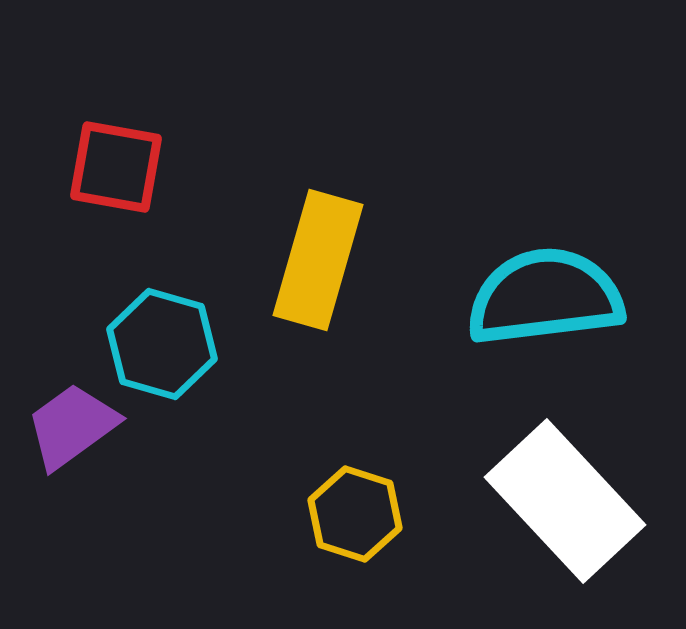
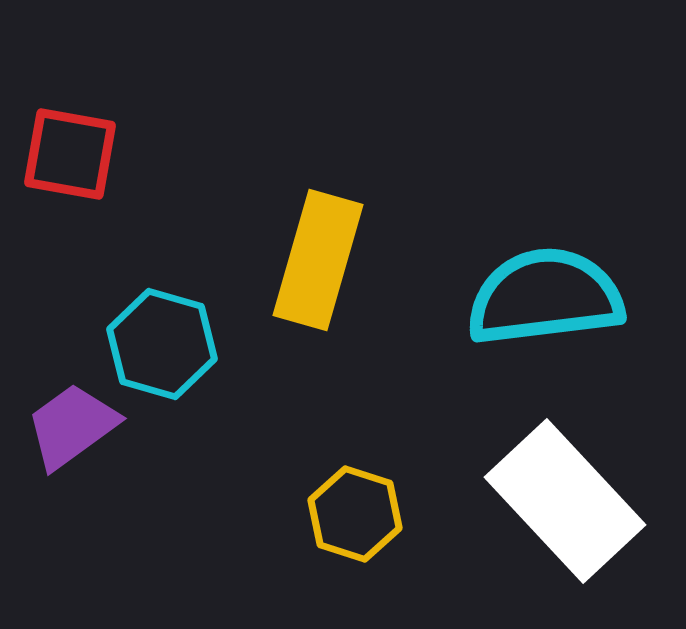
red square: moved 46 px left, 13 px up
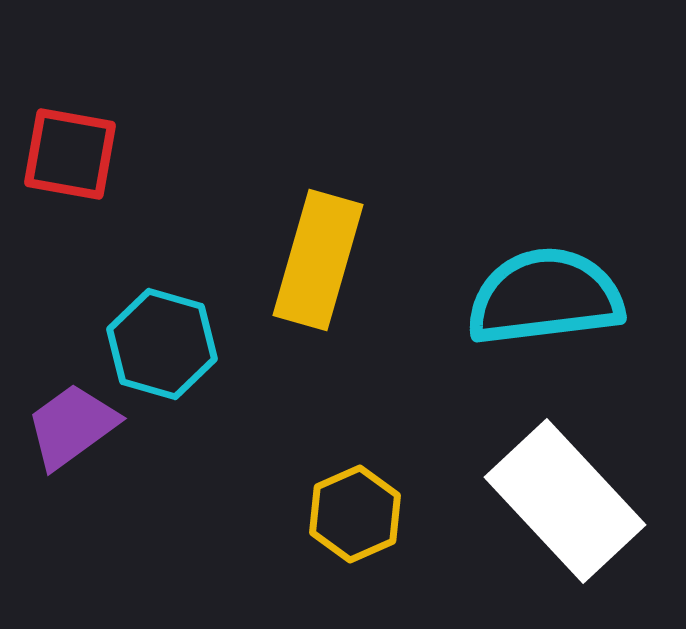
yellow hexagon: rotated 18 degrees clockwise
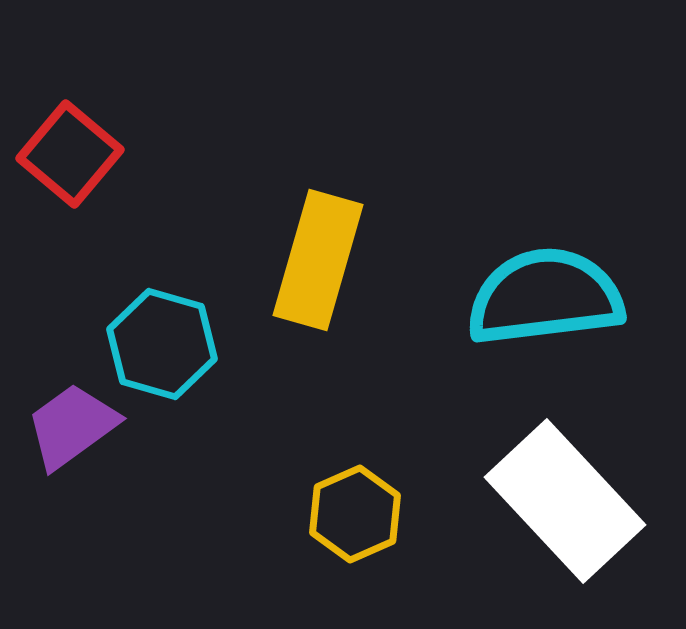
red square: rotated 30 degrees clockwise
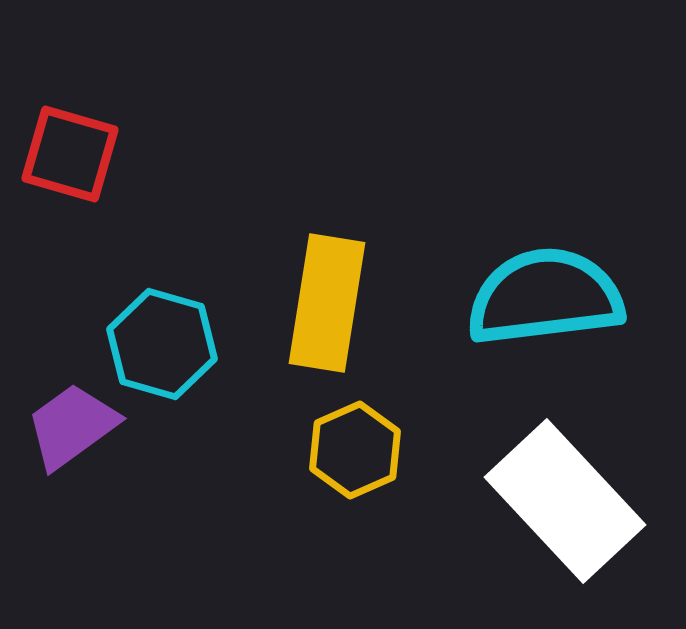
red square: rotated 24 degrees counterclockwise
yellow rectangle: moved 9 px right, 43 px down; rotated 7 degrees counterclockwise
yellow hexagon: moved 64 px up
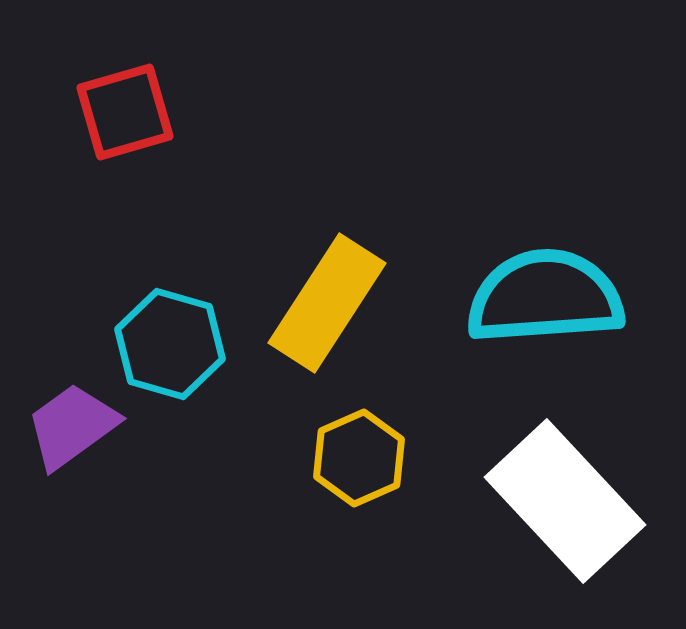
red square: moved 55 px right, 42 px up; rotated 32 degrees counterclockwise
cyan semicircle: rotated 3 degrees clockwise
yellow rectangle: rotated 24 degrees clockwise
cyan hexagon: moved 8 px right
yellow hexagon: moved 4 px right, 8 px down
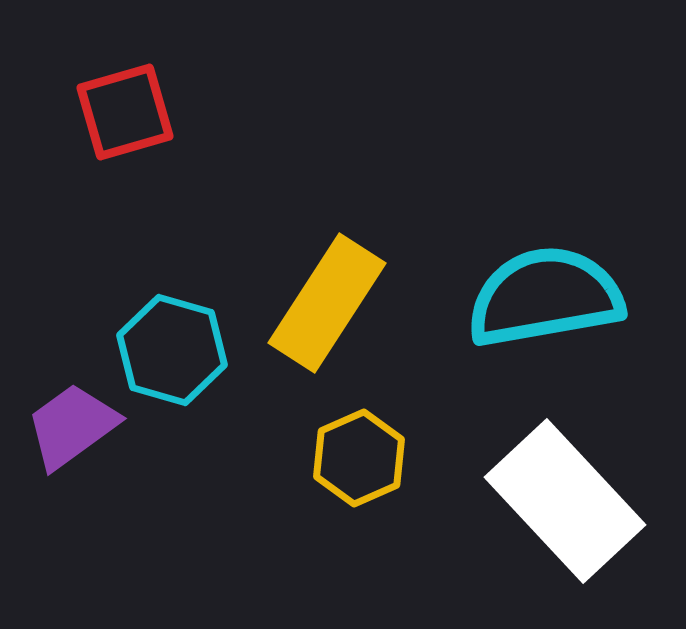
cyan semicircle: rotated 6 degrees counterclockwise
cyan hexagon: moved 2 px right, 6 px down
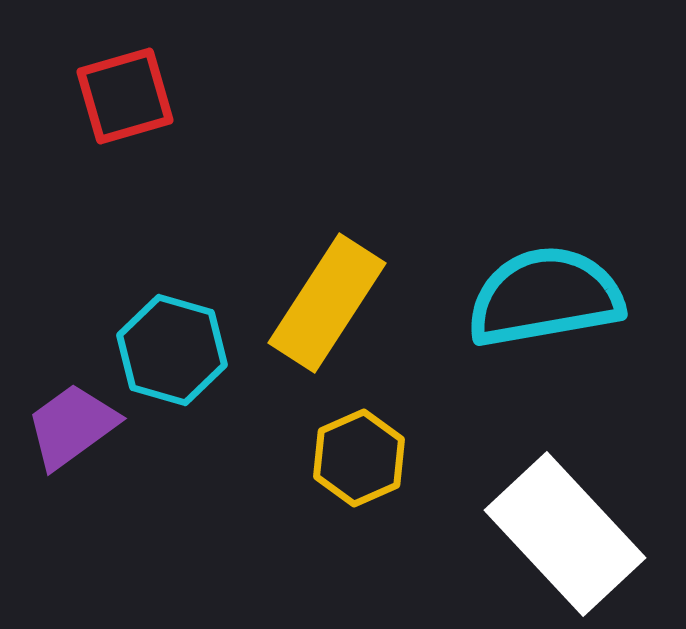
red square: moved 16 px up
white rectangle: moved 33 px down
